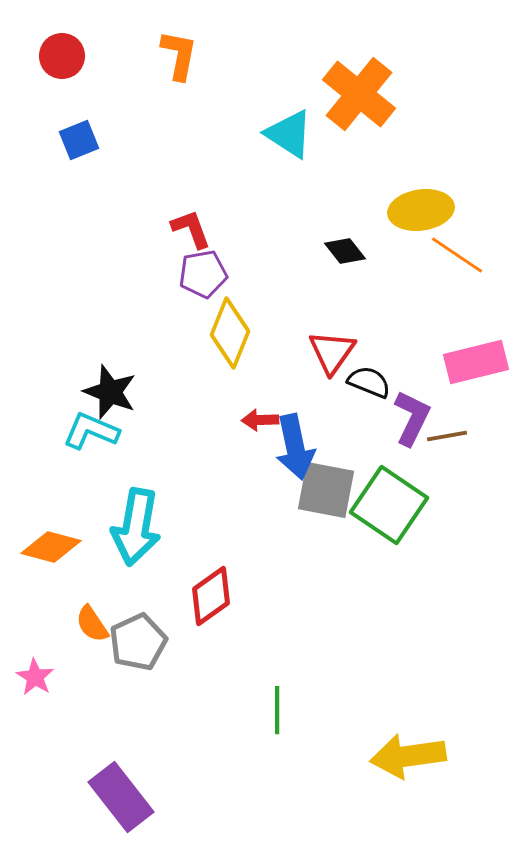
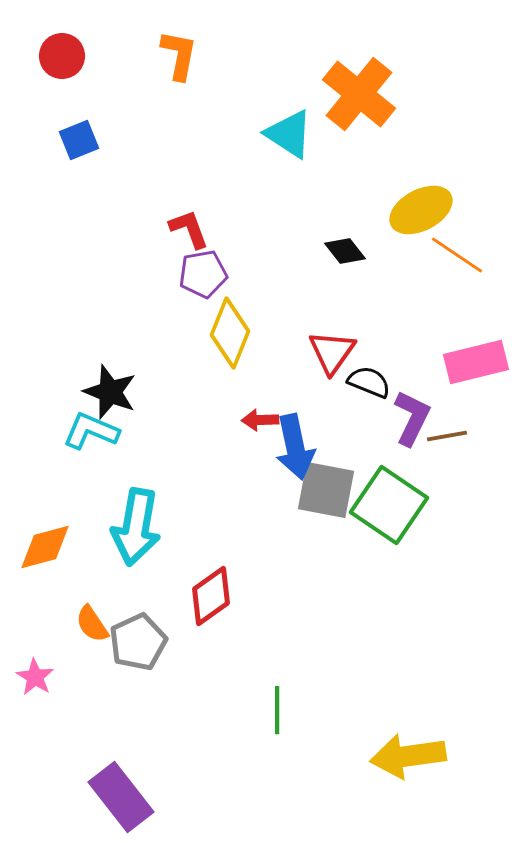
yellow ellipse: rotated 20 degrees counterclockwise
red L-shape: moved 2 px left
orange diamond: moved 6 px left; rotated 30 degrees counterclockwise
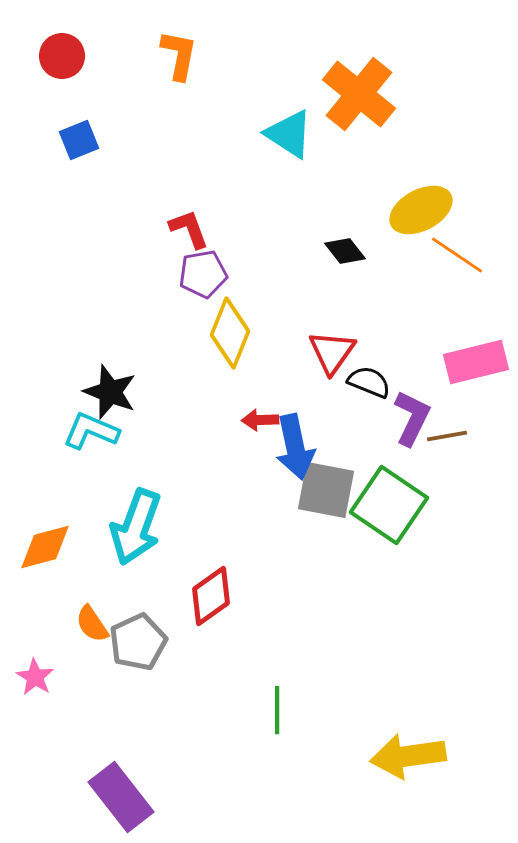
cyan arrow: rotated 10 degrees clockwise
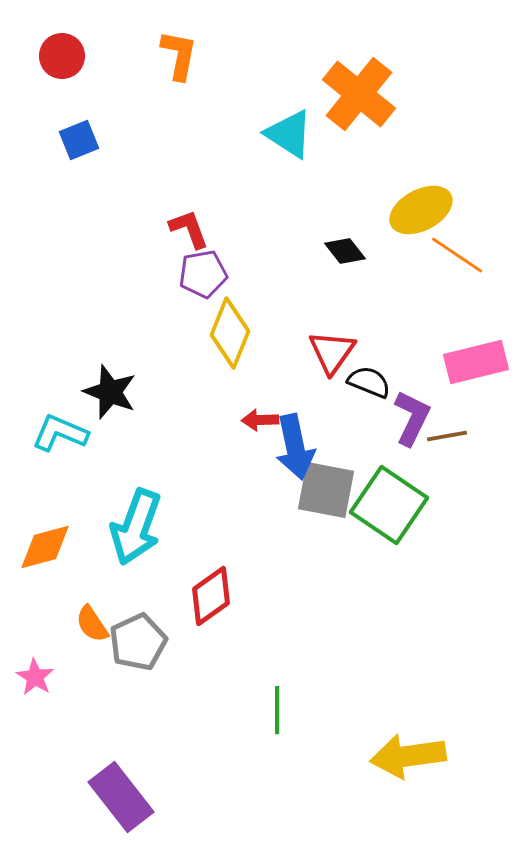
cyan L-shape: moved 31 px left, 2 px down
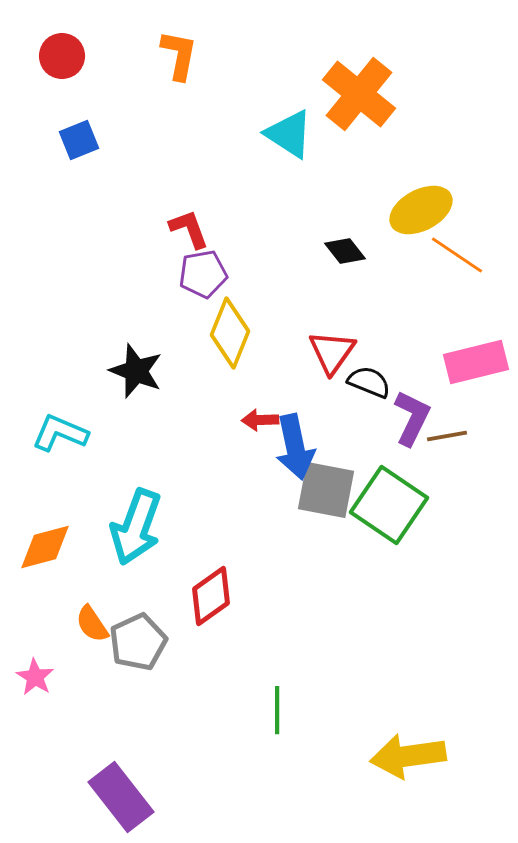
black star: moved 26 px right, 21 px up
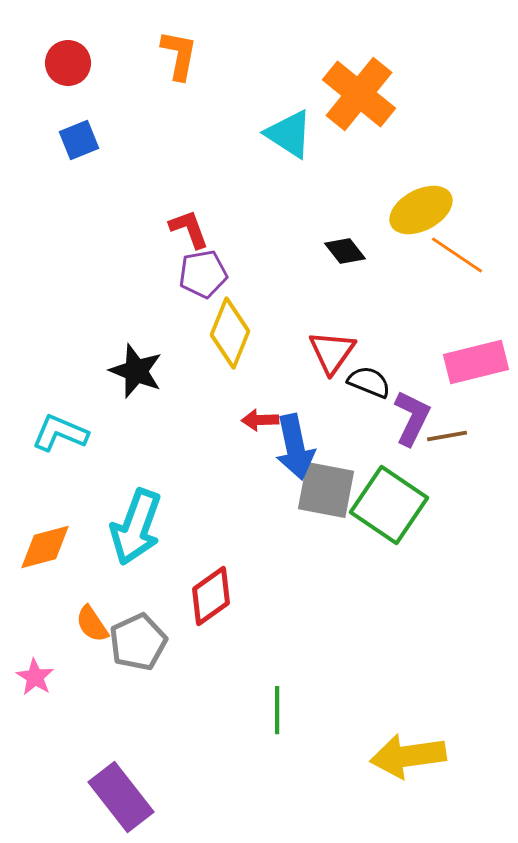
red circle: moved 6 px right, 7 px down
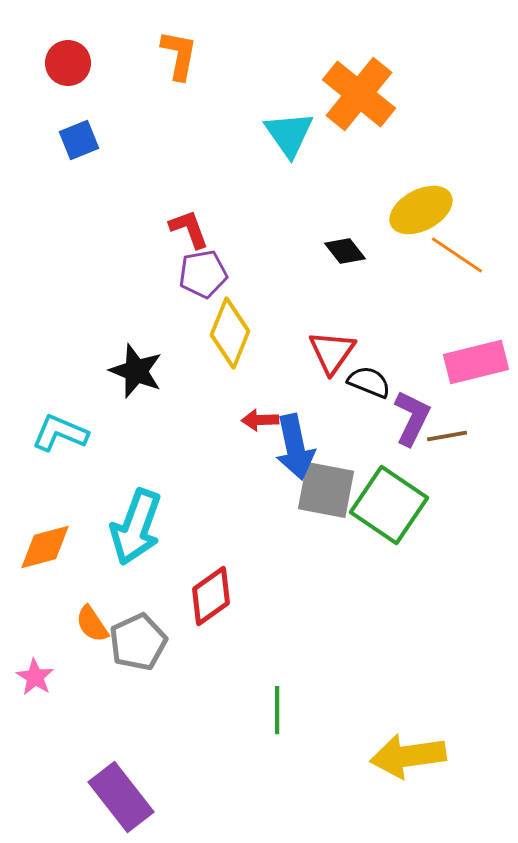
cyan triangle: rotated 22 degrees clockwise
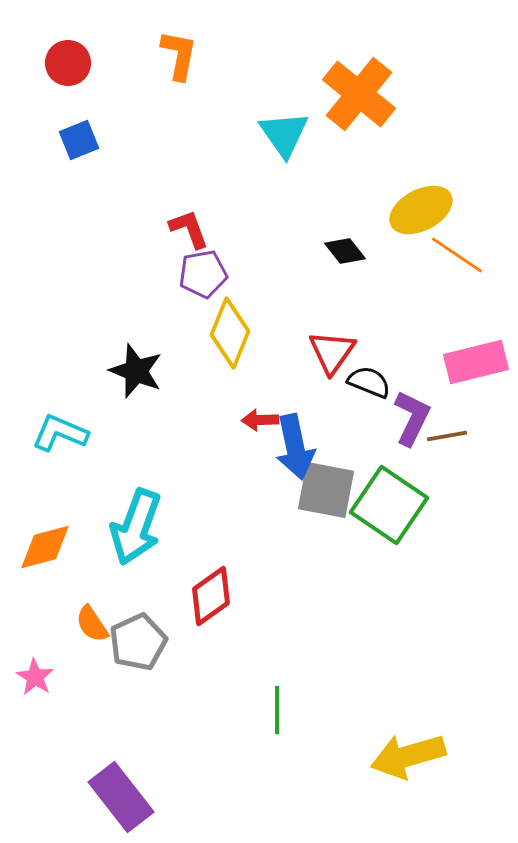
cyan triangle: moved 5 px left
yellow arrow: rotated 8 degrees counterclockwise
